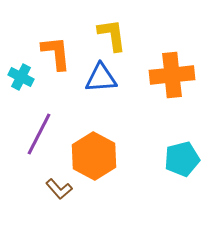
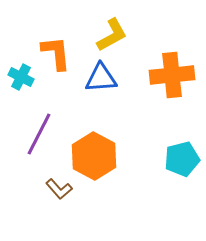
yellow L-shape: rotated 69 degrees clockwise
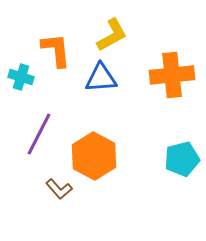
orange L-shape: moved 3 px up
cyan cross: rotated 10 degrees counterclockwise
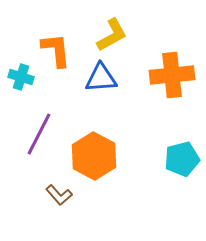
brown L-shape: moved 6 px down
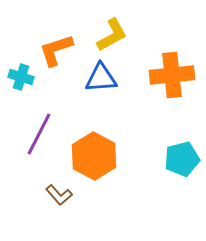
orange L-shape: rotated 102 degrees counterclockwise
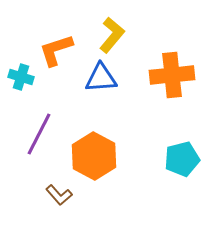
yellow L-shape: rotated 21 degrees counterclockwise
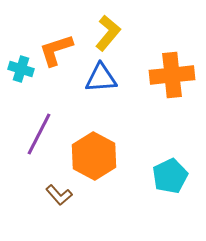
yellow L-shape: moved 4 px left, 2 px up
cyan cross: moved 8 px up
cyan pentagon: moved 12 px left, 17 px down; rotated 12 degrees counterclockwise
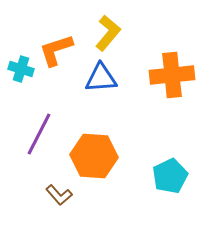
orange hexagon: rotated 24 degrees counterclockwise
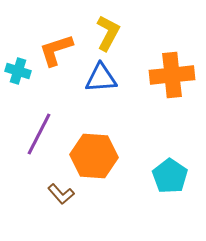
yellow L-shape: rotated 12 degrees counterclockwise
cyan cross: moved 3 px left, 2 px down
cyan pentagon: rotated 12 degrees counterclockwise
brown L-shape: moved 2 px right, 1 px up
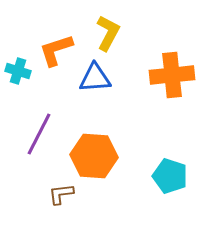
blue triangle: moved 6 px left
cyan pentagon: rotated 16 degrees counterclockwise
brown L-shape: rotated 124 degrees clockwise
